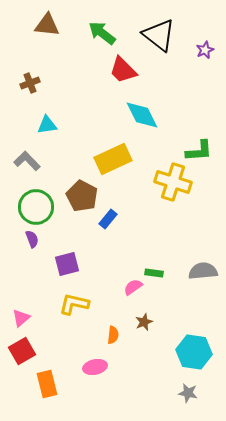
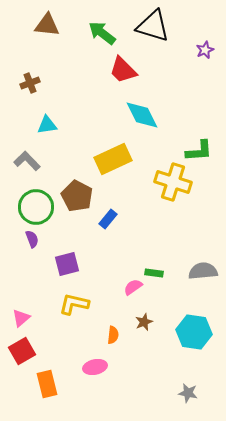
black triangle: moved 6 px left, 9 px up; rotated 21 degrees counterclockwise
brown pentagon: moved 5 px left
cyan hexagon: moved 20 px up
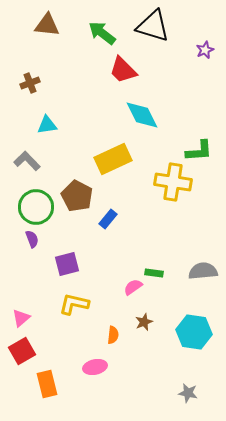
yellow cross: rotated 9 degrees counterclockwise
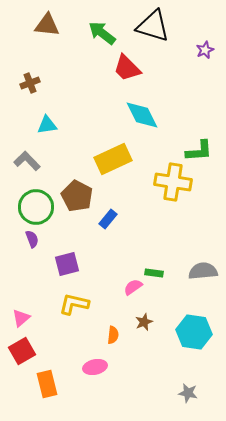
red trapezoid: moved 4 px right, 2 px up
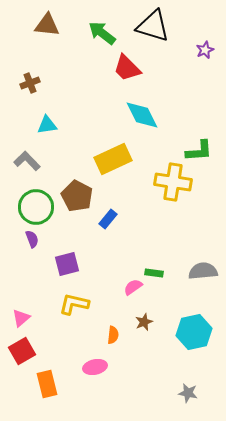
cyan hexagon: rotated 20 degrees counterclockwise
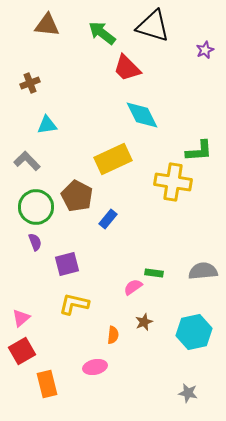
purple semicircle: moved 3 px right, 3 px down
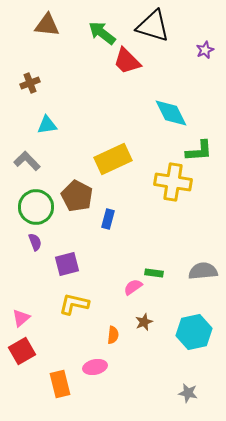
red trapezoid: moved 7 px up
cyan diamond: moved 29 px right, 2 px up
blue rectangle: rotated 24 degrees counterclockwise
orange rectangle: moved 13 px right
